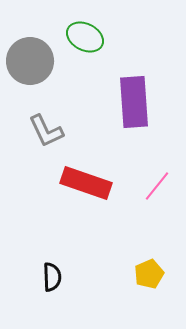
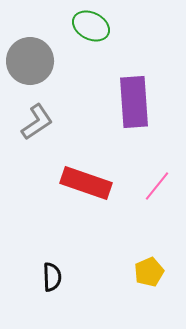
green ellipse: moved 6 px right, 11 px up
gray L-shape: moved 9 px left, 9 px up; rotated 99 degrees counterclockwise
yellow pentagon: moved 2 px up
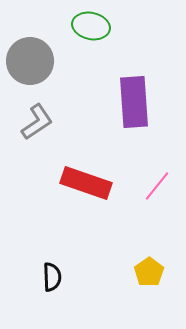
green ellipse: rotated 15 degrees counterclockwise
yellow pentagon: rotated 12 degrees counterclockwise
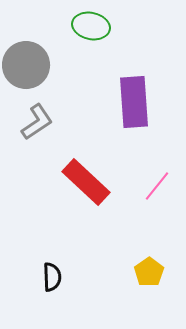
gray circle: moved 4 px left, 4 px down
red rectangle: moved 1 px up; rotated 24 degrees clockwise
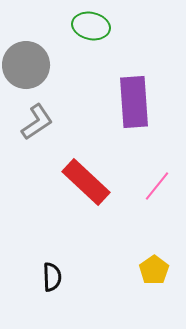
yellow pentagon: moved 5 px right, 2 px up
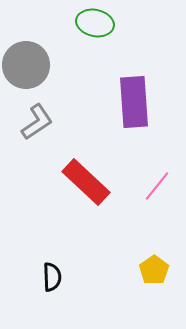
green ellipse: moved 4 px right, 3 px up
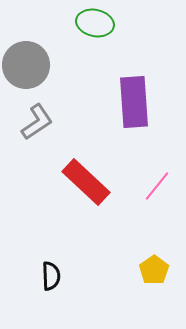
black semicircle: moved 1 px left, 1 px up
